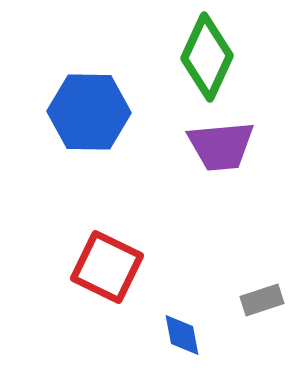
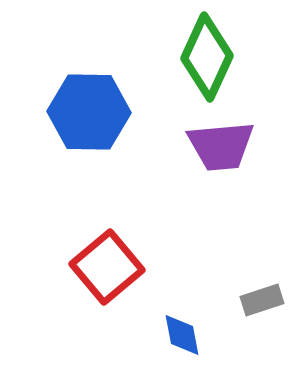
red square: rotated 24 degrees clockwise
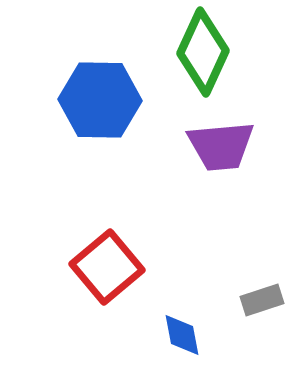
green diamond: moved 4 px left, 5 px up
blue hexagon: moved 11 px right, 12 px up
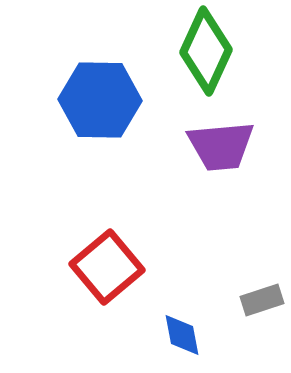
green diamond: moved 3 px right, 1 px up
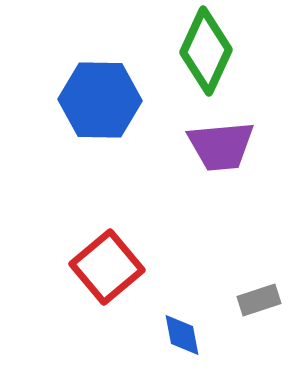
gray rectangle: moved 3 px left
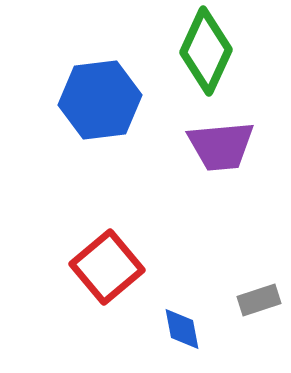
blue hexagon: rotated 8 degrees counterclockwise
blue diamond: moved 6 px up
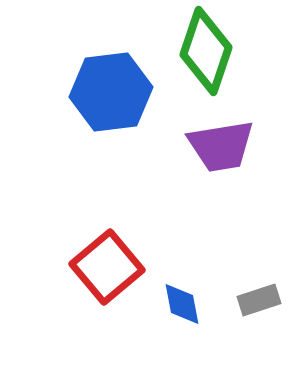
green diamond: rotated 6 degrees counterclockwise
blue hexagon: moved 11 px right, 8 px up
purple trapezoid: rotated 4 degrees counterclockwise
blue diamond: moved 25 px up
